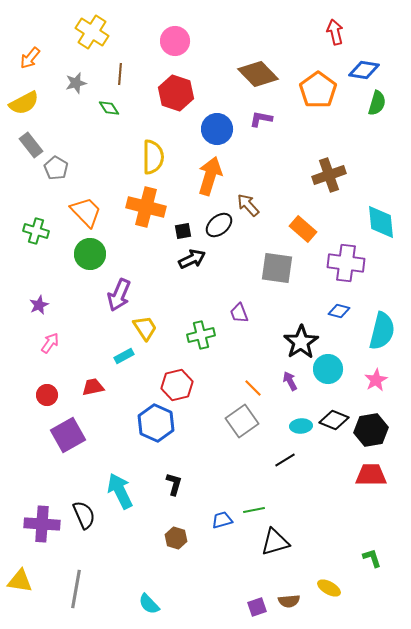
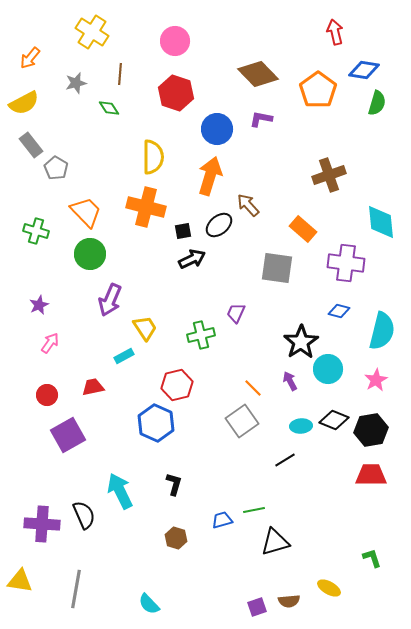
purple arrow at (119, 295): moved 9 px left, 5 px down
purple trapezoid at (239, 313): moved 3 px left; rotated 45 degrees clockwise
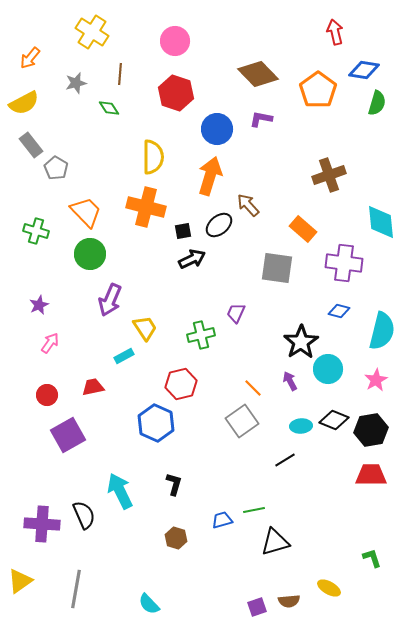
purple cross at (346, 263): moved 2 px left
red hexagon at (177, 385): moved 4 px right, 1 px up
yellow triangle at (20, 581): rotated 44 degrees counterclockwise
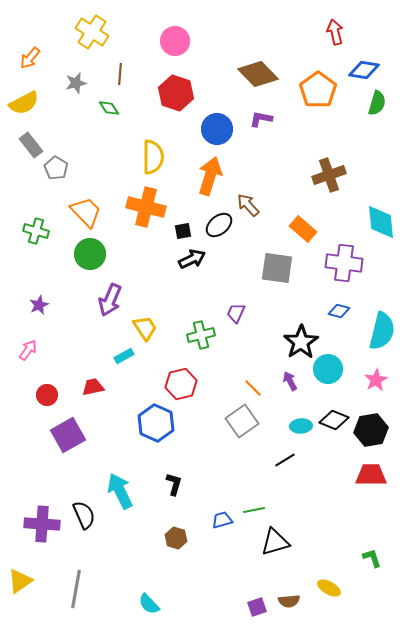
pink arrow at (50, 343): moved 22 px left, 7 px down
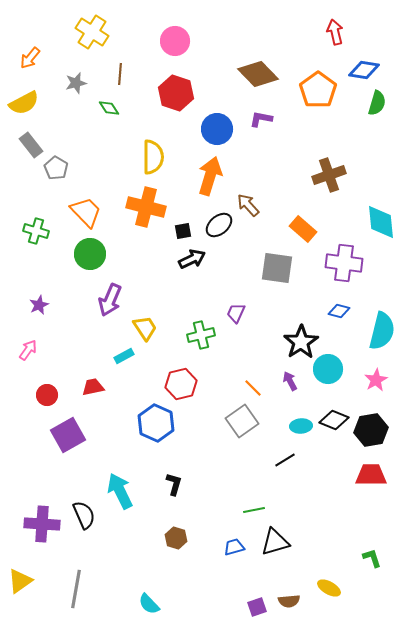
blue trapezoid at (222, 520): moved 12 px right, 27 px down
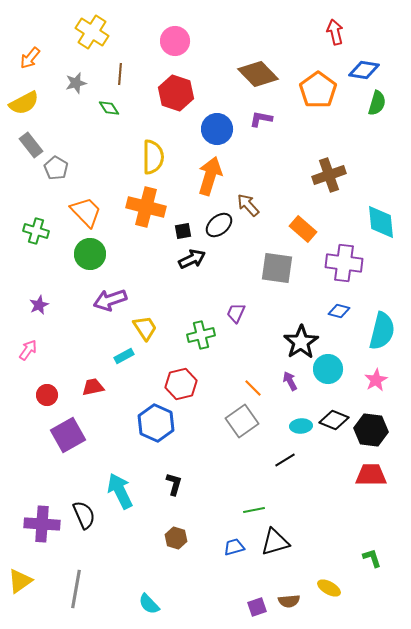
purple arrow at (110, 300): rotated 48 degrees clockwise
black hexagon at (371, 430): rotated 16 degrees clockwise
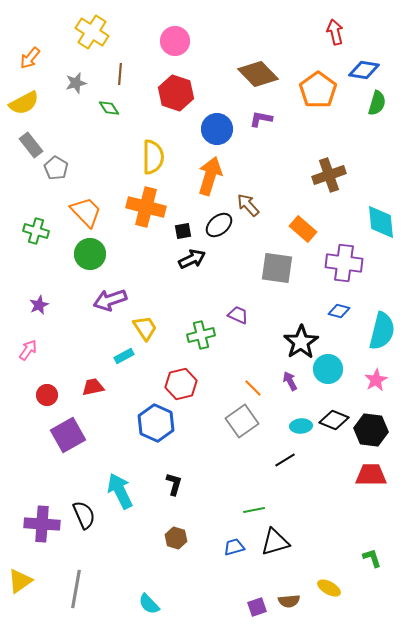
purple trapezoid at (236, 313): moved 2 px right, 2 px down; rotated 90 degrees clockwise
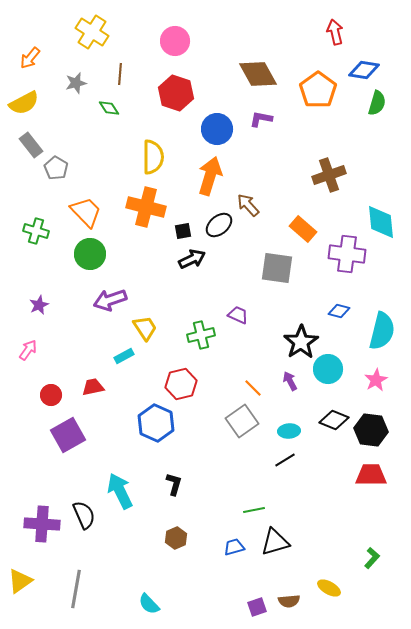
brown diamond at (258, 74): rotated 15 degrees clockwise
purple cross at (344, 263): moved 3 px right, 9 px up
red circle at (47, 395): moved 4 px right
cyan ellipse at (301, 426): moved 12 px left, 5 px down
brown hexagon at (176, 538): rotated 20 degrees clockwise
green L-shape at (372, 558): rotated 60 degrees clockwise
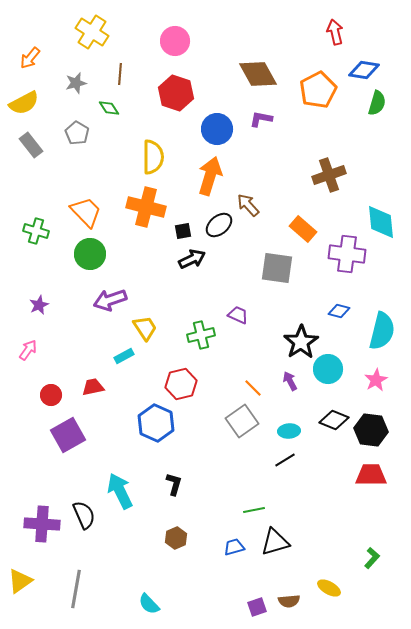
orange pentagon at (318, 90): rotated 9 degrees clockwise
gray pentagon at (56, 168): moved 21 px right, 35 px up
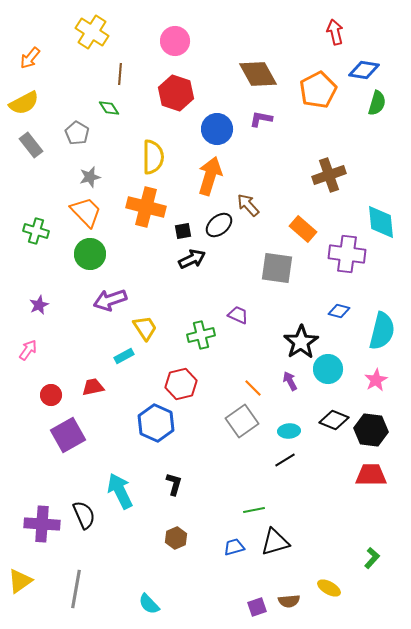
gray star at (76, 83): moved 14 px right, 94 px down
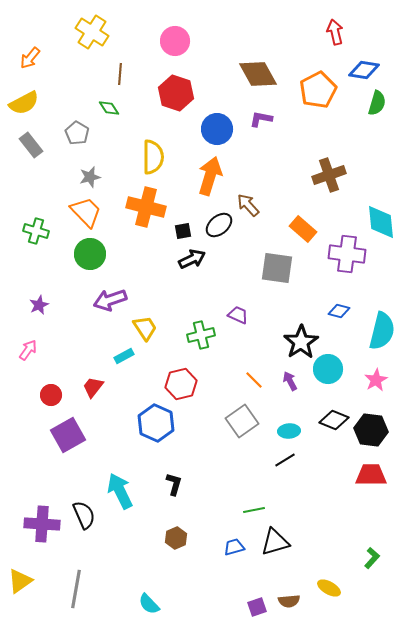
red trapezoid at (93, 387): rotated 40 degrees counterclockwise
orange line at (253, 388): moved 1 px right, 8 px up
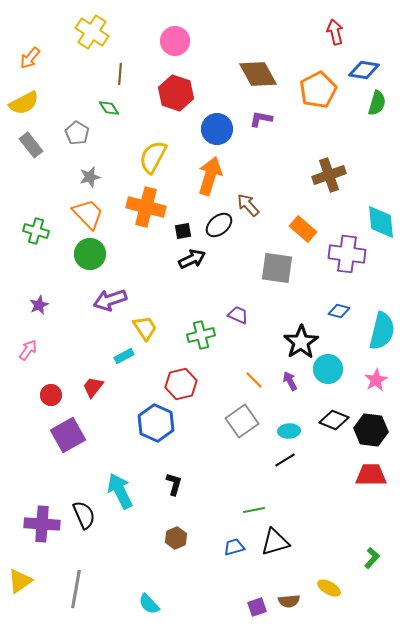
yellow semicircle at (153, 157): rotated 152 degrees counterclockwise
orange trapezoid at (86, 212): moved 2 px right, 2 px down
